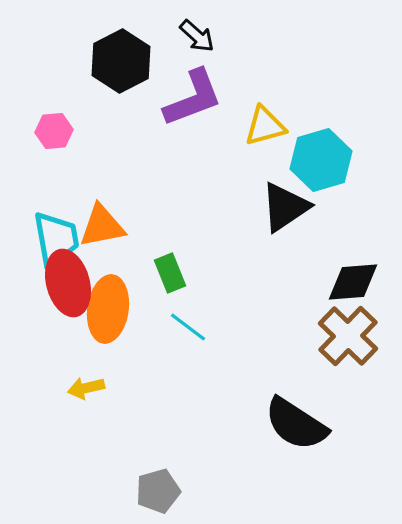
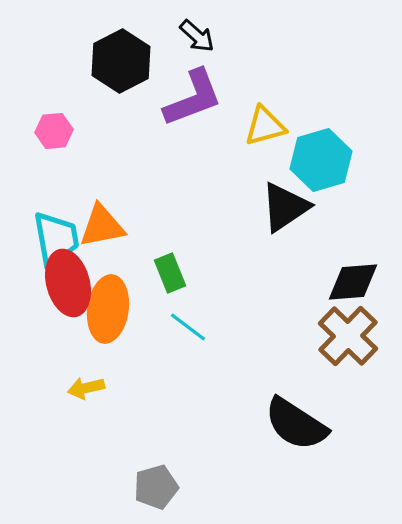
gray pentagon: moved 2 px left, 4 px up
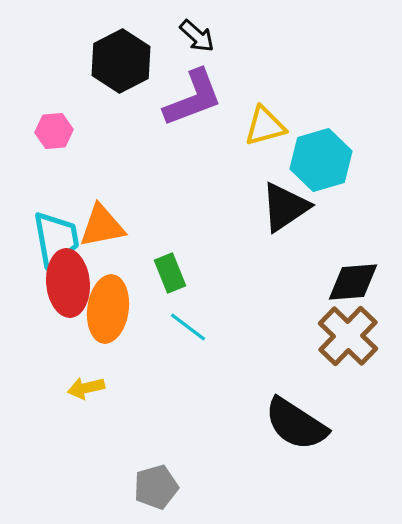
red ellipse: rotated 10 degrees clockwise
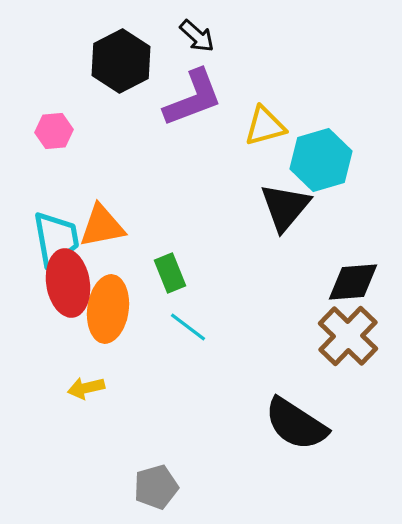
black triangle: rotated 16 degrees counterclockwise
red ellipse: rotated 4 degrees counterclockwise
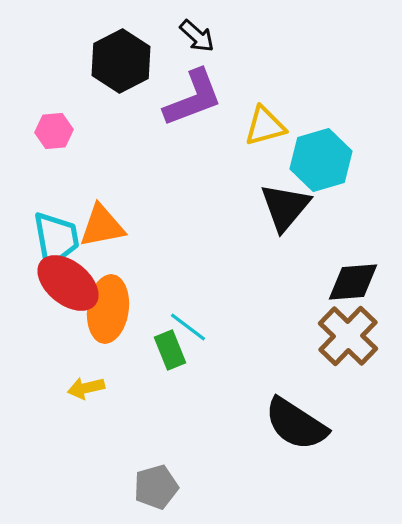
green rectangle: moved 77 px down
red ellipse: rotated 42 degrees counterclockwise
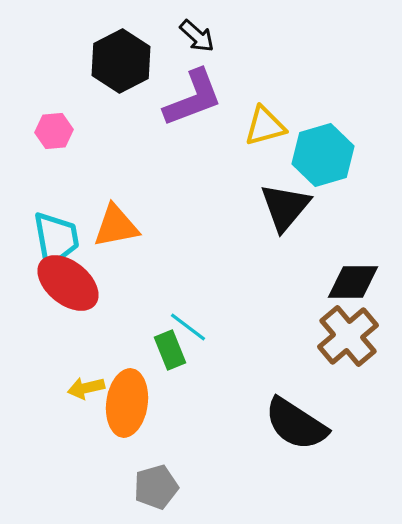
cyan hexagon: moved 2 px right, 5 px up
orange triangle: moved 14 px right
black diamond: rotated 4 degrees clockwise
orange ellipse: moved 19 px right, 94 px down
brown cross: rotated 6 degrees clockwise
